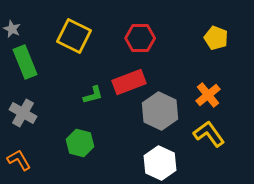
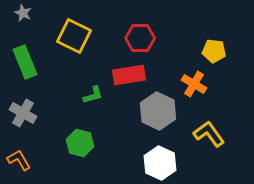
gray star: moved 11 px right, 16 px up
yellow pentagon: moved 2 px left, 13 px down; rotated 15 degrees counterclockwise
red rectangle: moved 7 px up; rotated 12 degrees clockwise
orange cross: moved 14 px left, 11 px up; rotated 20 degrees counterclockwise
gray hexagon: moved 2 px left
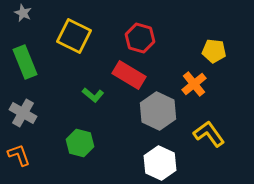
red hexagon: rotated 16 degrees clockwise
red rectangle: rotated 40 degrees clockwise
orange cross: rotated 20 degrees clockwise
green L-shape: rotated 55 degrees clockwise
orange L-shape: moved 5 px up; rotated 10 degrees clockwise
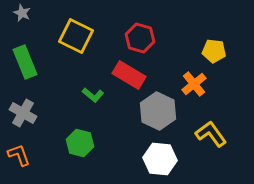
gray star: moved 1 px left
yellow square: moved 2 px right
yellow L-shape: moved 2 px right
white hexagon: moved 4 px up; rotated 20 degrees counterclockwise
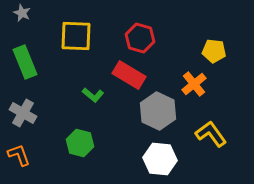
yellow square: rotated 24 degrees counterclockwise
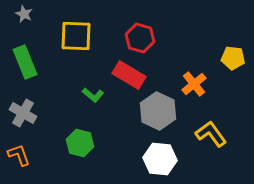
gray star: moved 2 px right, 1 px down
yellow pentagon: moved 19 px right, 7 px down
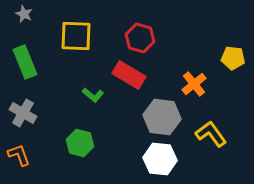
gray hexagon: moved 4 px right, 6 px down; rotated 18 degrees counterclockwise
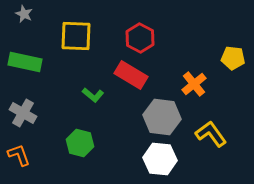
red hexagon: rotated 12 degrees clockwise
green rectangle: rotated 56 degrees counterclockwise
red rectangle: moved 2 px right
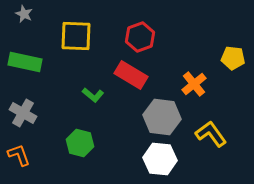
red hexagon: moved 1 px up; rotated 12 degrees clockwise
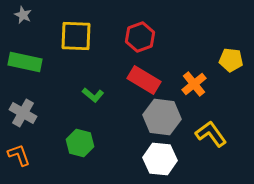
gray star: moved 1 px left, 1 px down
yellow pentagon: moved 2 px left, 2 px down
red rectangle: moved 13 px right, 5 px down
